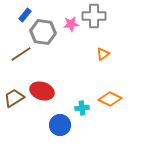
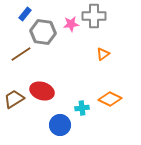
blue rectangle: moved 1 px up
brown trapezoid: moved 1 px down
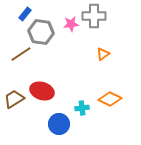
gray hexagon: moved 2 px left
blue circle: moved 1 px left, 1 px up
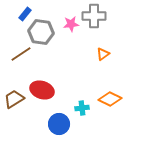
red ellipse: moved 1 px up
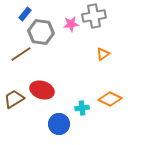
gray cross: rotated 10 degrees counterclockwise
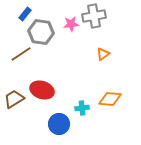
orange diamond: rotated 20 degrees counterclockwise
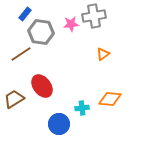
red ellipse: moved 4 px up; rotated 35 degrees clockwise
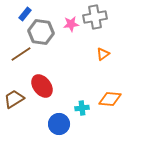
gray cross: moved 1 px right, 1 px down
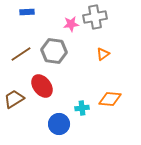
blue rectangle: moved 2 px right, 2 px up; rotated 48 degrees clockwise
gray hexagon: moved 13 px right, 19 px down
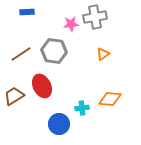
red ellipse: rotated 10 degrees clockwise
brown trapezoid: moved 3 px up
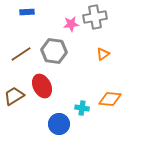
cyan cross: rotated 16 degrees clockwise
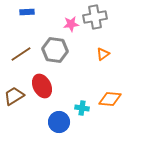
gray hexagon: moved 1 px right, 1 px up
blue circle: moved 2 px up
